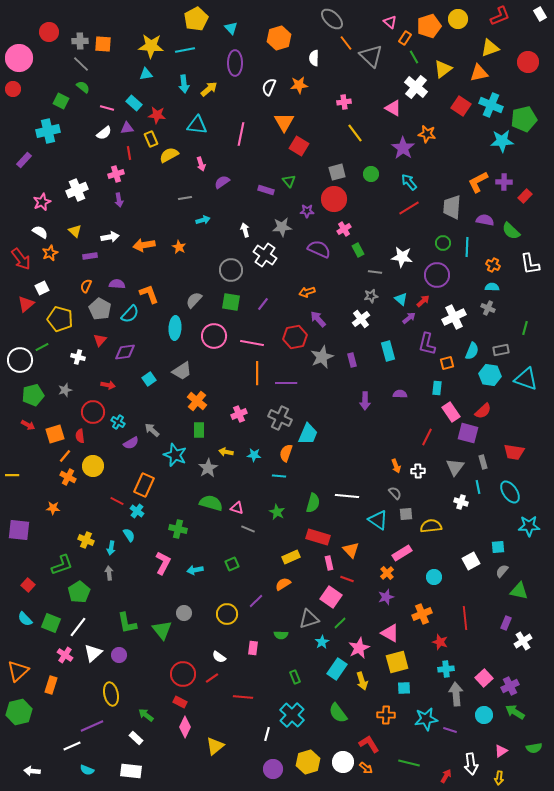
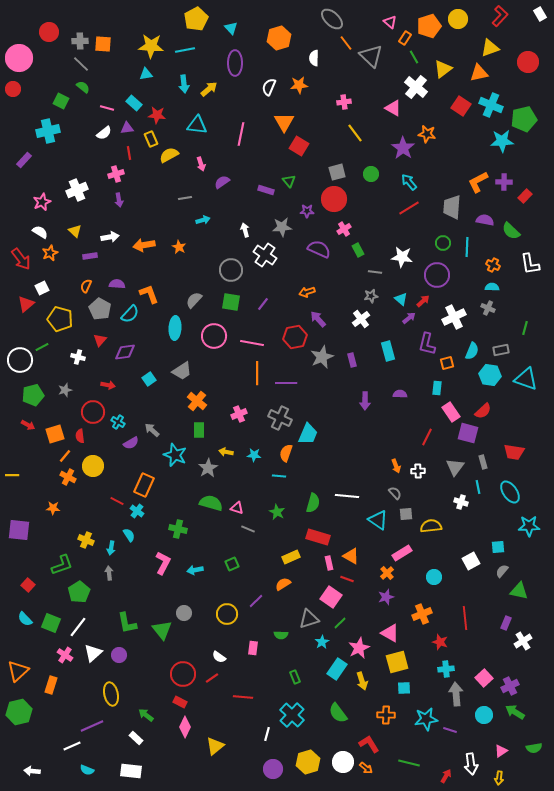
red L-shape at (500, 16): rotated 25 degrees counterclockwise
orange triangle at (351, 550): moved 6 px down; rotated 18 degrees counterclockwise
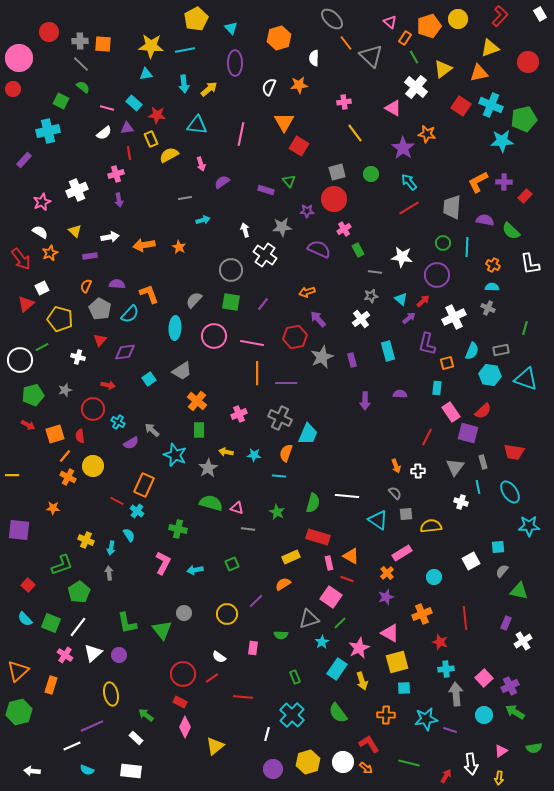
red circle at (93, 412): moved 3 px up
gray line at (248, 529): rotated 16 degrees counterclockwise
